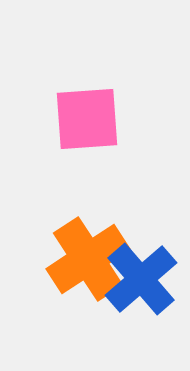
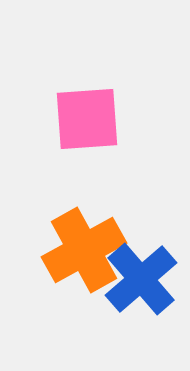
orange cross: moved 4 px left, 9 px up; rotated 4 degrees clockwise
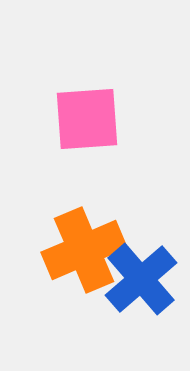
orange cross: rotated 6 degrees clockwise
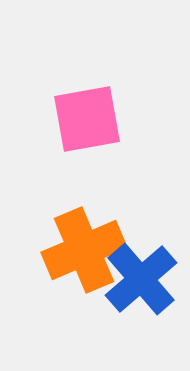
pink square: rotated 6 degrees counterclockwise
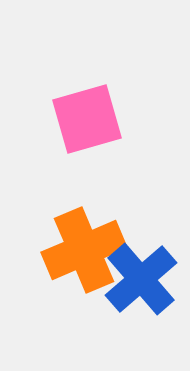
pink square: rotated 6 degrees counterclockwise
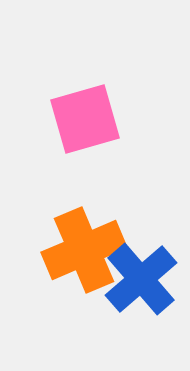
pink square: moved 2 px left
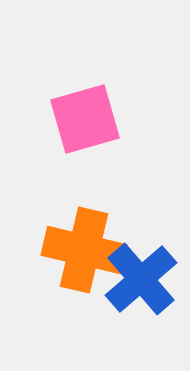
orange cross: rotated 36 degrees clockwise
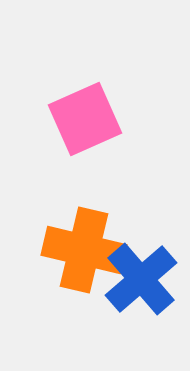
pink square: rotated 8 degrees counterclockwise
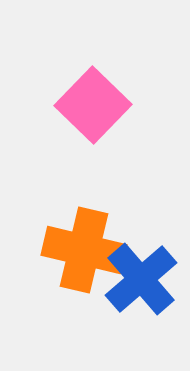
pink square: moved 8 px right, 14 px up; rotated 22 degrees counterclockwise
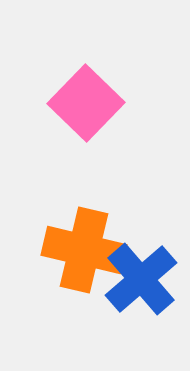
pink square: moved 7 px left, 2 px up
